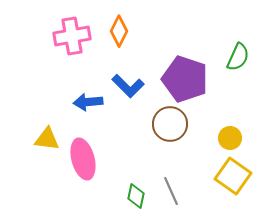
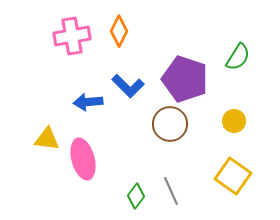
green semicircle: rotated 8 degrees clockwise
yellow circle: moved 4 px right, 17 px up
green diamond: rotated 25 degrees clockwise
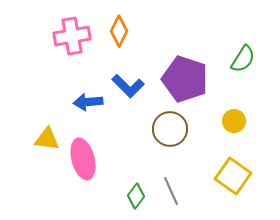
green semicircle: moved 5 px right, 2 px down
brown circle: moved 5 px down
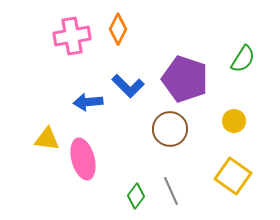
orange diamond: moved 1 px left, 2 px up
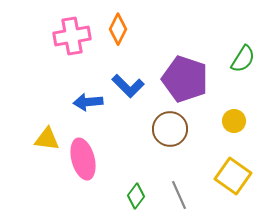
gray line: moved 8 px right, 4 px down
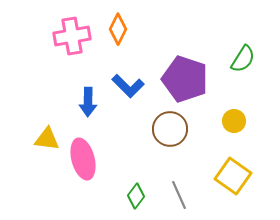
blue arrow: rotated 84 degrees counterclockwise
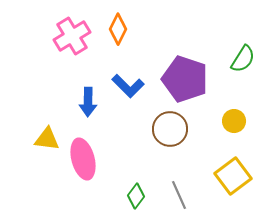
pink cross: rotated 21 degrees counterclockwise
yellow square: rotated 18 degrees clockwise
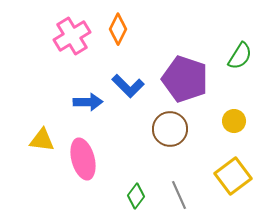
green semicircle: moved 3 px left, 3 px up
blue arrow: rotated 92 degrees counterclockwise
yellow triangle: moved 5 px left, 1 px down
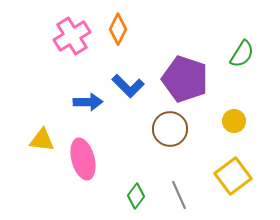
green semicircle: moved 2 px right, 2 px up
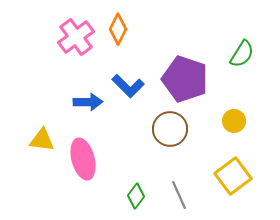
pink cross: moved 4 px right, 1 px down; rotated 6 degrees counterclockwise
